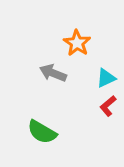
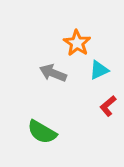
cyan triangle: moved 7 px left, 8 px up
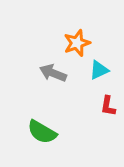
orange star: rotated 20 degrees clockwise
red L-shape: rotated 40 degrees counterclockwise
